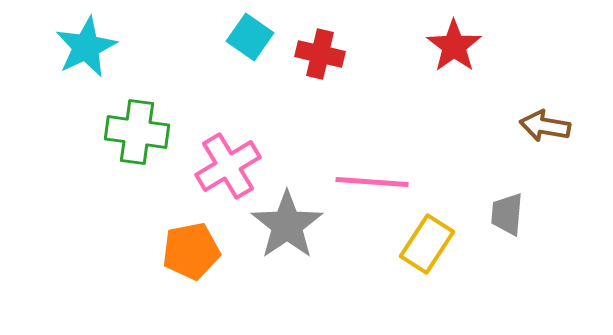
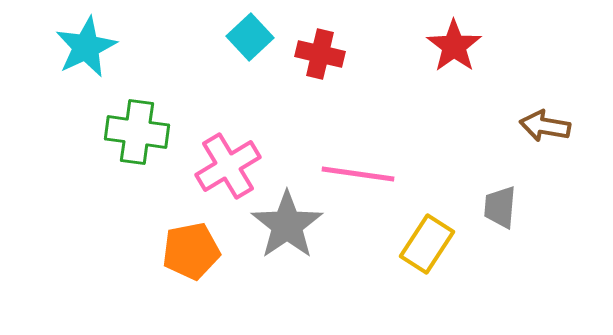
cyan square: rotated 12 degrees clockwise
pink line: moved 14 px left, 8 px up; rotated 4 degrees clockwise
gray trapezoid: moved 7 px left, 7 px up
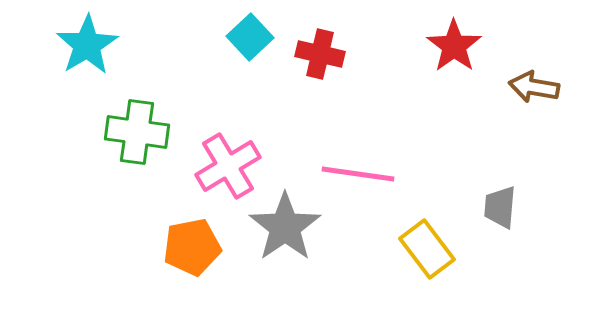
cyan star: moved 1 px right, 2 px up; rotated 6 degrees counterclockwise
brown arrow: moved 11 px left, 39 px up
gray star: moved 2 px left, 2 px down
yellow rectangle: moved 5 px down; rotated 70 degrees counterclockwise
orange pentagon: moved 1 px right, 4 px up
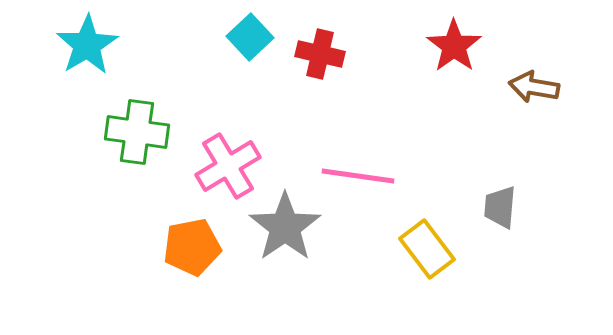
pink line: moved 2 px down
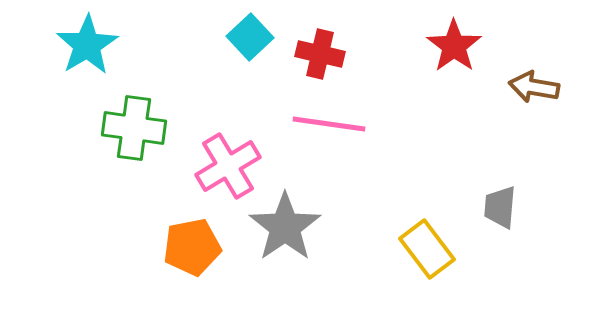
green cross: moved 3 px left, 4 px up
pink line: moved 29 px left, 52 px up
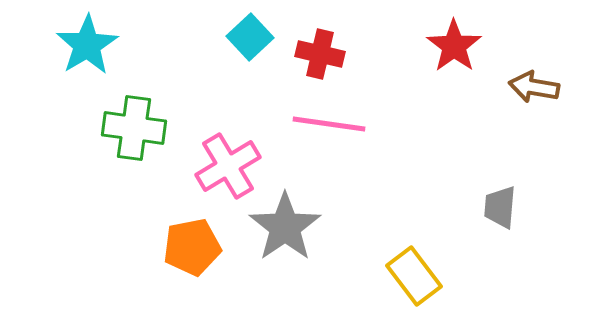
yellow rectangle: moved 13 px left, 27 px down
